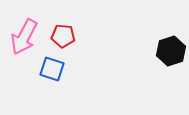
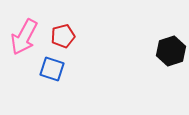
red pentagon: rotated 20 degrees counterclockwise
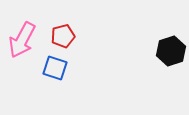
pink arrow: moved 2 px left, 3 px down
blue square: moved 3 px right, 1 px up
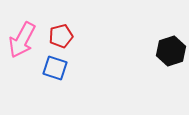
red pentagon: moved 2 px left
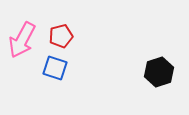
black hexagon: moved 12 px left, 21 px down
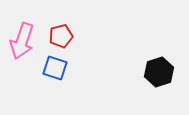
pink arrow: moved 1 px down; rotated 9 degrees counterclockwise
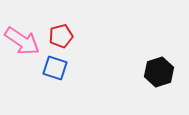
pink arrow: rotated 75 degrees counterclockwise
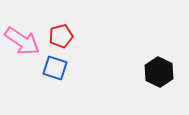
black hexagon: rotated 16 degrees counterclockwise
